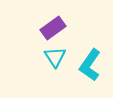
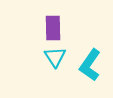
purple rectangle: rotated 55 degrees counterclockwise
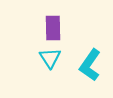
cyan triangle: moved 5 px left, 1 px down
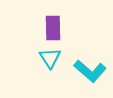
cyan L-shape: moved 6 px down; rotated 84 degrees counterclockwise
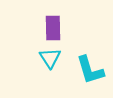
cyan L-shape: moved 1 px up; rotated 32 degrees clockwise
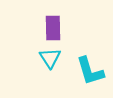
cyan L-shape: moved 1 px down
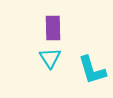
cyan L-shape: moved 2 px right, 1 px up
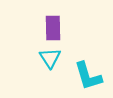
cyan L-shape: moved 4 px left, 6 px down
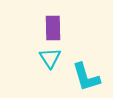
cyan L-shape: moved 2 px left, 1 px down
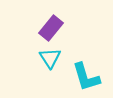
purple rectangle: moved 2 px left; rotated 40 degrees clockwise
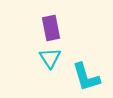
purple rectangle: rotated 50 degrees counterclockwise
